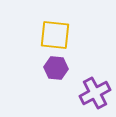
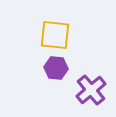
purple cross: moved 4 px left, 3 px up; rotated 12 degrees counterclockwise
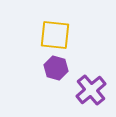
purple hexagon: rotated 10 degrees clockwise
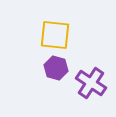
purple cross: moved 7 px up; rotated 16 degrees counterclockwise
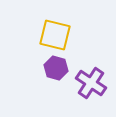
yellow square: rotated 8 degrees clockwise
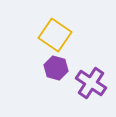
yellow square: rotated 20 degrees clockwise
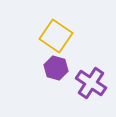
yellow square: moved 1 px right, 1 px down
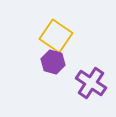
purple hexagon: moved 3 px left, 6 px up
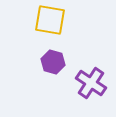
yellow square: moved 6 px left, 16 px up; rotated 24 degrees counterclockwise
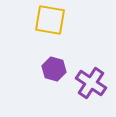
purple hexagon: moved 1 px right, 7 px down
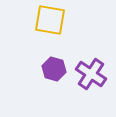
purple cross: moved 9 px up
